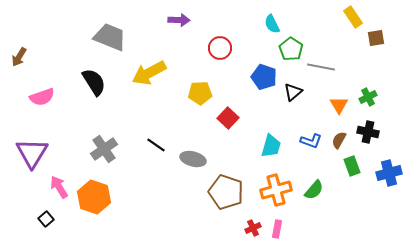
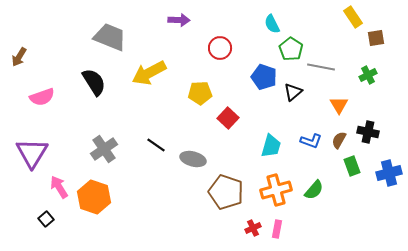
green cross: moved 22 px up
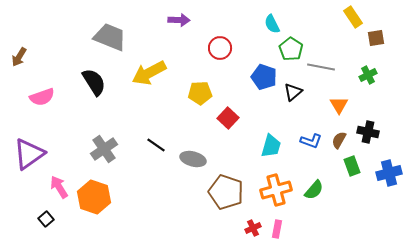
purple triangle: moved 3 px left, 1 px down; rotated 24 degrees clockwise
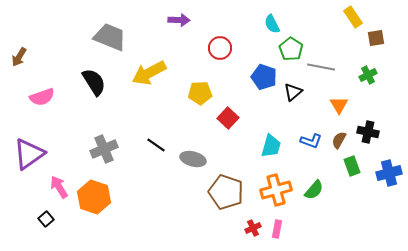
gray cross: rotated 12 degrees clockwise
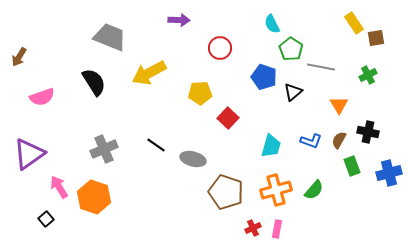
yellow rectangle: moved 1 px right, 6 px down
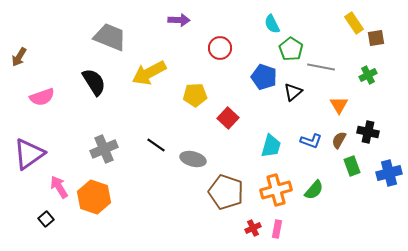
yellow pentagon: moved 5 px left, 2 px down
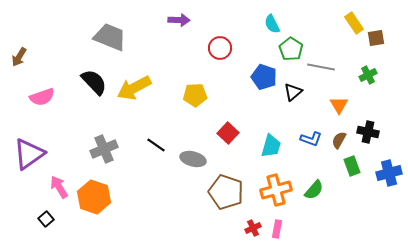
yellow arrow: moved 15 px left, 15 px down
black semicircle: rotated 12 degrees counterclockwise
red square: moved 15 px down
blue L-shape: moved 2 px up
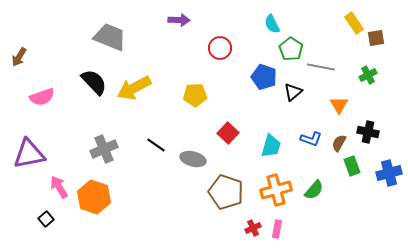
brown semicircle: moved 3 px down
purple triangle: rotated 24 degrees clockwise
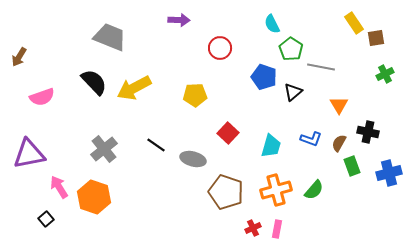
green cross: moved 17 px right, 1 px up
gray cross: rotated 16 degrees counterclockwise
